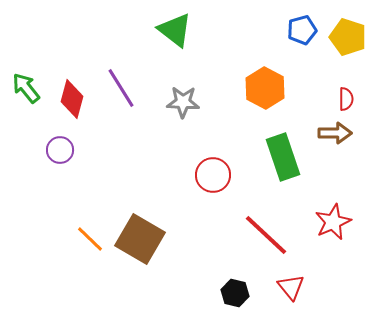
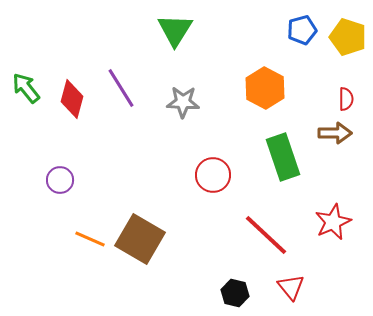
green triangle: rotated 24 degrees clockwise
purple circle: moved 30 px down
orange line: rotated 20 degrees counterclockwise
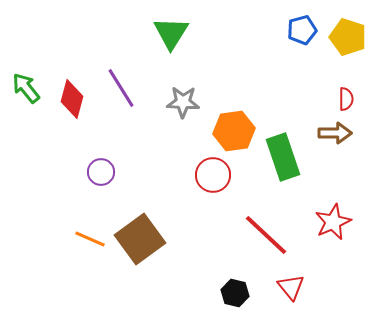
green triangle: moved 4 px left, 3 px down
orange hexagon: moved 31 px left, 43 px down; rotated 24 degrees clockwise
purple circle: moved 41 px right, 8 px up
brown square: rotated 24 degrees clockwise
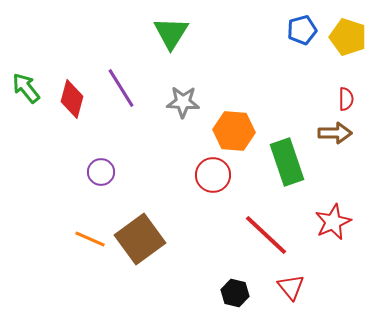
orange hexagon: rotated 12 degrees clockwise
green rectangle: moved 4 px right, 5 px down
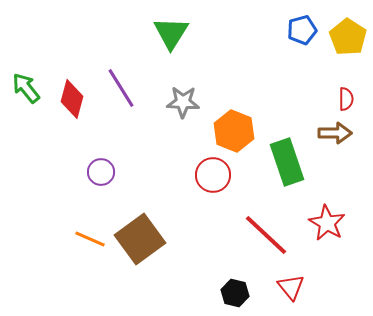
yellow pentagon: rotated 15 degrees clockwise
orange hexagon: rotated 18 degrees clockwise
red star: moved 6 px left, 1 px down; rotated 18 degrees counterclockwise
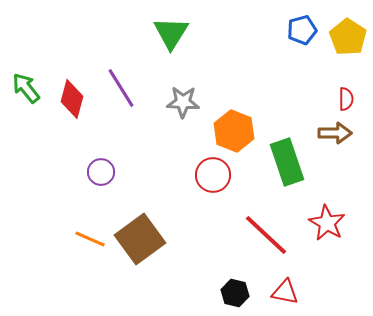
red triangle: moved 6 px left, 5 px down; rotated 40 degrees counterclockwise
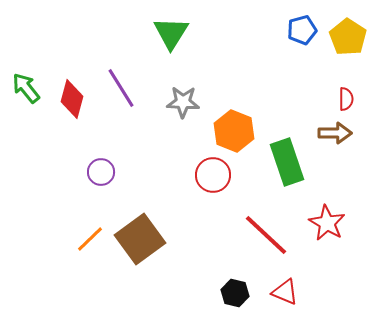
orange line: rotated 68 degrees counterclockwise
red triangle: rotated 12 degrees clockwise
